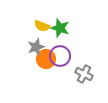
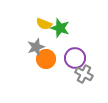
yellow semicircle: moved 2 px right, 2 px up
purple circle: moved 15 px right, 2 px down
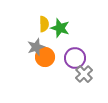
yellow semicircle: rotated 112 degrees counterclockwise
orange circle: moved 1 px left, 2 px up
gray cross: rotated 18 degrees clockwise
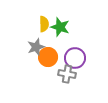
green star: moved 1 px up
orange circle: moved 3 px right
gray cross: moved 17 px left; rotated 36 degrees counterclockwise
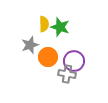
gray star: moved 6 px left, 2 px up
purple circle: moved 1 px left, 3 px down
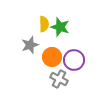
orange circle: moved 4 px right
purple circle: moved 1 px up
gray cross: moved 8 px left, 5 px down; rotated 18 degrees clockwise
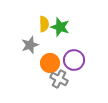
orange circle: moved 2 px left, 6 px down
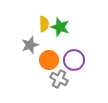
orange circle: moved 1 px left, 3 px up
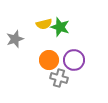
yellow semicircle: rotated 77 degrees clockwise
gray star: moved 15 px left, 6 px up
gray cross: moved 1 px up; rotated 12 degrees counterclockwise
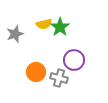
green star: rotated 18 degrees clockwise
gray star: moved 5 px up
orange circle: moved 13 px left, 12 px down
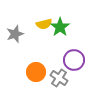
gray cross: rotated 18 degrees clockwise
